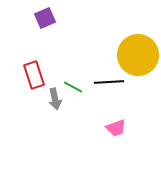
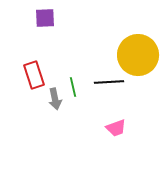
purple square: rotated 20 degrees clockwise
green line: rotated 48 degrees clockwise
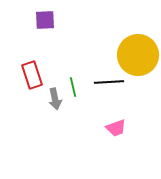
purple square: moved 2 px down
red rectangle: moved 2 px left
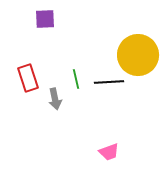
purple square: moved 1 px up
red rectangle: moved 4 px left, 3 px down
green line: moved 3 px right, 8 px up
pink trapezoid: moved 7 px left, 24 px down
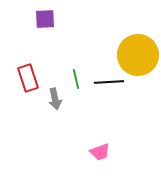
pink trapezoid: moved 9 px left
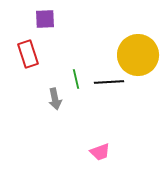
red rectangle: moved 24 px up
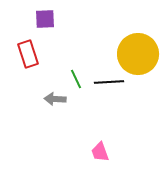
yellow circle: moved 1 px up
green line: rotated 12 degrees counterclockwise
gray arrow: rotated 105 degrees clockwise
pink trapezoid: rotated 90 degrees clockwise
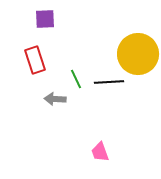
red rectangle: moved 7 px right, 6 px down
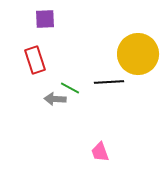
green line: moved 6 px left, 9 px down; rotated 36 degrees counterclockwise
